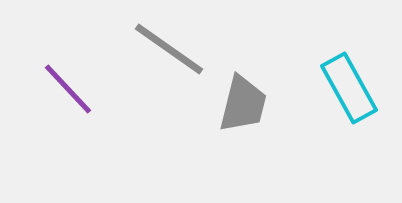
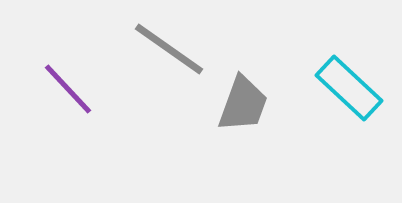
cyan rectangle: rotated 18 degrees counterclockwise
gray trapezoid: rotated 6 degrees clockwise
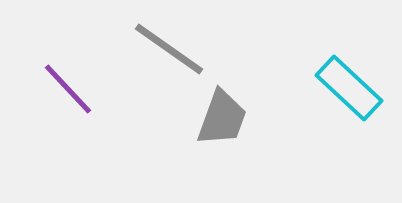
gray trapezoid: moved 21 px left, 14 px down
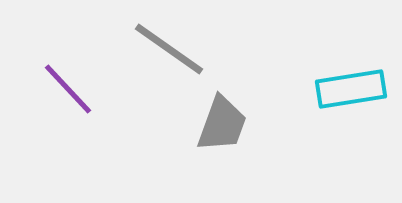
cyan rectangle: moved 2 px right, 1 px down; rotated 52 degrees counterclockwise
gray trapezoid: moved 6 px down
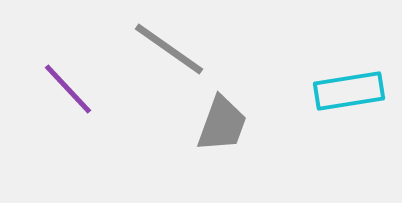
cyan rectangle: moved 2 px left, 2 px down
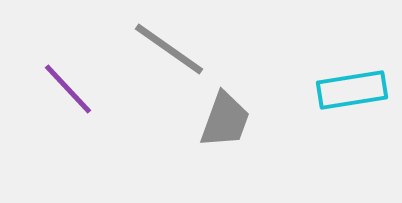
cyan rectangle: moved 3 px right, 1 px up
gray trapezoid: moved 3 px right, 4 px up
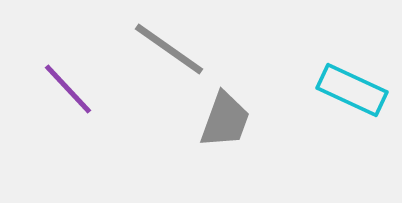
cyan rectangle: rotated 34 degrees clockwise
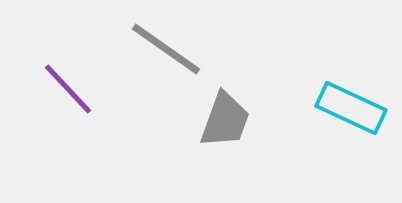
gray line: moved 3 px left
cyan rectangle: moved 1 px left, 18 px down
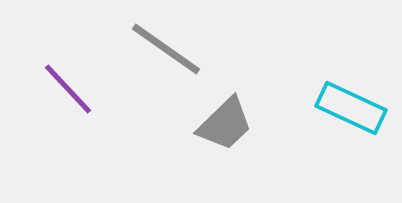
gray trapezoid: moved 4 px down; rotated 26 degrees clockwise
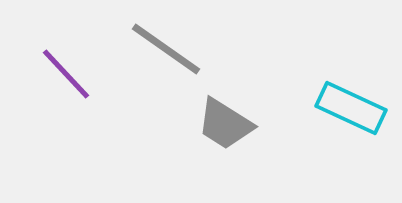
purple line: moved 2 px left, 15 px up
gray trapezoid: rotated 76 degrees clockwise
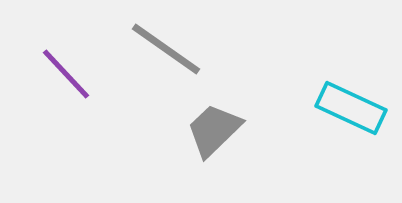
gray trapezoid: moved 11 px left, 6 px down; rotated 104 degrees clockwise
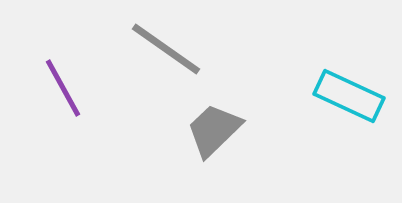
purple line: moved 3 px left, 14 px down; rotated 14 degrees clockwise
cyan rectangle: moved 2 px left, 12 px up
